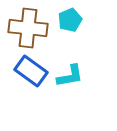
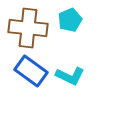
cyan L-shape: rotated 36 degrees clockwise
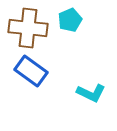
cyan L-shape: moved 21 px right, 17 px down
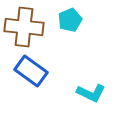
brown cross: moved 4 px left, 1 px up
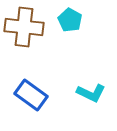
cyan pentagon: rotated 20 degrees counterclockwise
blue rectangle: moved 24 px down
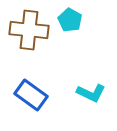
brown cross: moved 5 px right, 3 px down
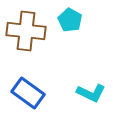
brown cross: moved 3 px left, 1 px down
blue rectangle: moved 3 px left, 2 px up
